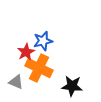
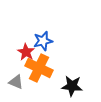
red star: rotated 12 degrees counterclockwise
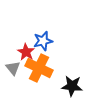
gray triangle: moved 3 px left, 14 px up; rotated 28 degrees clockwise
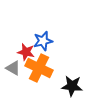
red star: rotated 18 degrees counterclockwise
gray triangle: rotated 21 degrees counterclockwise
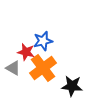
orange cross: moved 4 px right; rotated 28 degrees clockwise
